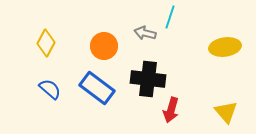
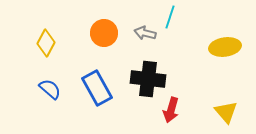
orange circle: moved 13 px up
blue rectangle: rotated 24 degrees clockwise
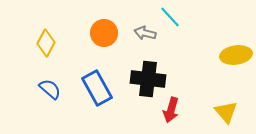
cyan line: rotated 60 degrees counterclockwise
yellow ellipse: moved 11 px right, 8 px down
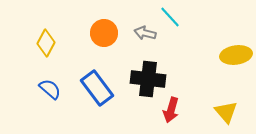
blue rectangle: rotated 8 degrees counterclockwise
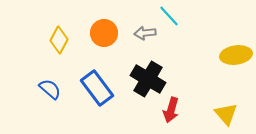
cyan line: moved 1 px left, 1 px up
gray arrow: rotated 20 degrees counterclockwise
yellow diamond: moved 13 px right, 3 px up
black cross: rotated 24 degrees clockwise
yellow triangle: moved 2 px down
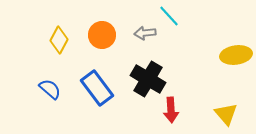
orange circle: moved 2 px left, 2 px down
red arrow: rotated 20 degrees counterclockwise
